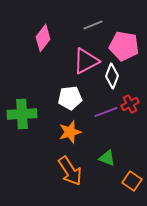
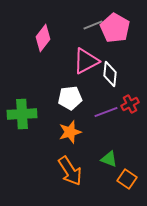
pink pentagon: moved 9 px left, 18 px up; rotated 20 degrees clockwise
white diamond: moved 2 px left, 2 px up; rotated 15 degrees counterclockwise
green triangle: moved 2 px right, 1 px down
orange square: moved 5 px left, 2 px up
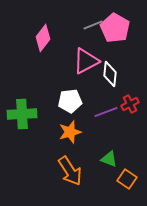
white pentagon: moved 3 px down
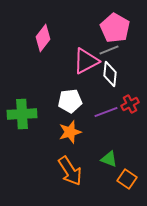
gray line: moved 16 px right, 25 px down
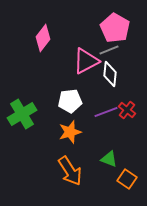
red cross: moved 3 px left, 6 px down; rotated 24 degrees counterclockwise
green cross: rotated 28 degrees counterclockwise
